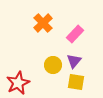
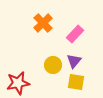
red star: rotated 15 degrees clockwise
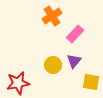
orange cross: moved 9 px right, 7 px up; rotated 12 degrees clockwise
yellow square: moved 15 px right
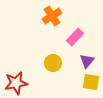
pink rectangle: moved 3 px down
purple triangle: moved 13 px right
yellow circle: moved 2 px up
red star: moved 2 px left
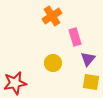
pink rectangle: rotated 60 degrees counterclockwise
purple triangle: moved 1 px right, 2 px up
red star: moved 1 px left
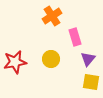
yellow circle: moved 2 px left, 4 px up
red star: moved 21 px up
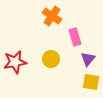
orange cross: rotated 24 degrees counterclockwise
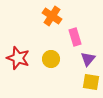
red star: moved 3 px right, 4 px up; rotated 30 degrees clockwise
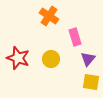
orange cross: moved 3 px left
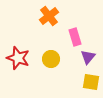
orange cross: rotated 18 degrees clockwise
purple triangle: moved 2 px up
